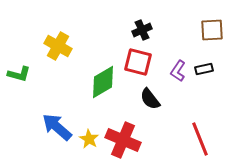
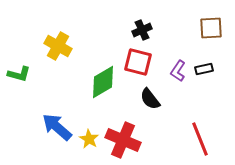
brown square: moved 1 px left, 2 px up
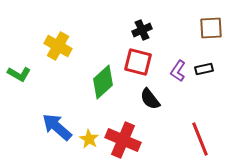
green L-shape: rotated 15 degrees clockwise
green diamond: rotated 12 degrees counterclockwise
